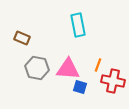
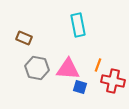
brown rectangle: moved 2 px right
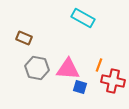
cyan rectangle: moved 5 px right, 7 px up; rotated 50 degrees counterclockwise
orange line: moved 1 px right
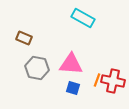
orange line: moved 2 px left, 15 px down
pink triangle: moved 3 px right, 5 px up
blue square: moved 7 px left, 1 px down
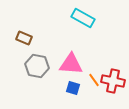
gray hexagon: moved 2 px up
orange line: moved 3 px left; rotated 56 degrees counterclockwise
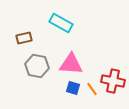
cyan rectangle: moved 22 px left, 5 px down
brown rectangle: rotated 35 degrees counterclockwise
orange line: moved 2 px left, 9 px down
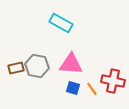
brown rectangle: moved 8 px left, 30 px down
